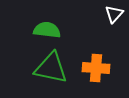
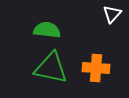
white triangle: moved 2 px left
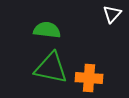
orange cross: moved 7 px left, 10 px down
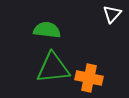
green triangle: moved 2 px right; rotated 18 degrees counterclockwise
orange cross: rotated 8 degrees clockwise
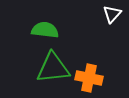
green semicircle: moved 2 px left
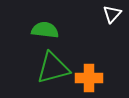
green triangle: rotated 9 degrees counterclockwise
orange cross: rotated 12 degrees counterclockwise
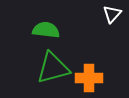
green semicircle: moved 1 px right
